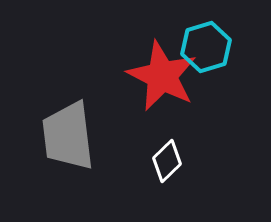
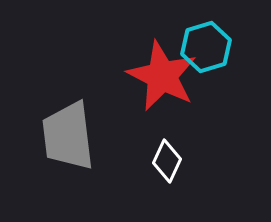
white diamond: rotated 21 degrees counterclockwise
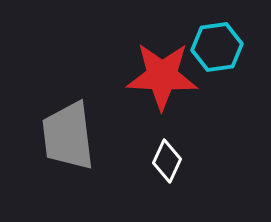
cyan hexagon: moved 11 px right; rotated 9 degrees clockwise
red star: rotated 24 degrees counterclockwise
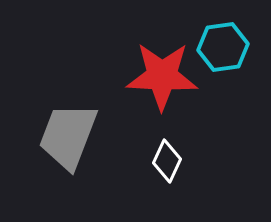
cyan hexagon: moved 6 px right
gray trapezoid: rotated 28 degrees clockwise
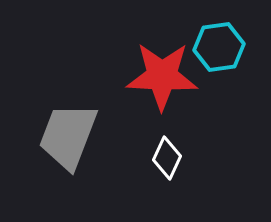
cyan hexagon: moved 4 px left
white diamond: moved 3 px up
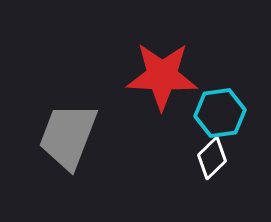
cyan hexagon: moved 1 px right, 66 px down
white diamond: moved 45 px right; rotated 21 degrees clockwise
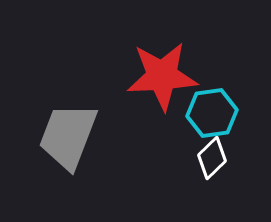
red star: rotated 6 degrees counterclockwise
cyan hexagon: moved 8 px left
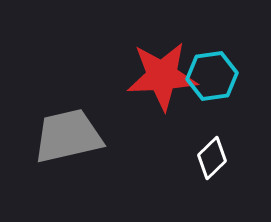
cyan hexagon: moved 37 px up
gray trapezoid: rotated 56 degrees clockwise
